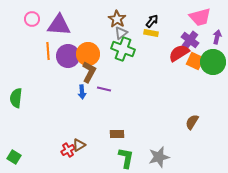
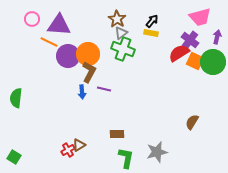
orange line: moved 1 px right, 9 px up; rotated 60 degrees counterclockwise
gray star: moved 2 px left, 5 px up
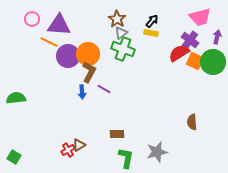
purple line: rotated 16 degrees clockwise
green semicircle: rotated 78 degrees clockwise
brown semicircle: rotated 35 degrees counterclockwise
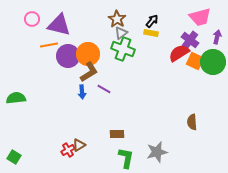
purple triangle: rotated 10 degrees clockwise
orange line: moved 3 px down; rotated 36 degrees counterclockwise
brown L-shape: rotated 30 degrees clockwise
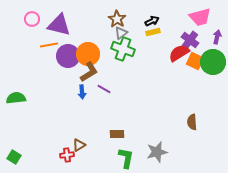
black arrow: rotated 24 degrees clockwise
yellow rectangle: moved 2 px right, 1 px up; rotated 24 degrees counterclockwise
red cross: moved 1 px left, 5 px down; rotated 24 degrees clockwise
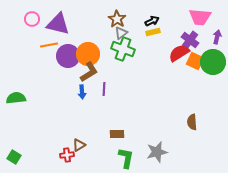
pink trapezoid: rotated 20 degrees clockwise
purple triangle: moved 1 px left, 1 px up
purple line: rotated 64 degrees clockwise
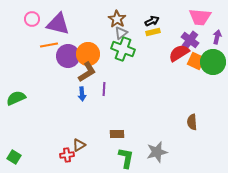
orange square: moved 1 px right
brown L-shape: moved 2 px left
blue arrow: moved 2 px down
green semicircle: rotated 18 degrees counterclockwise
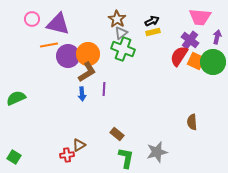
red semicircle: moved 3 px down; rotated 25 degrees counterclockwise
brown rectangle: rotated 40 degrees clockwise
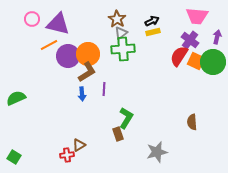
pink trapezoid: moved 3 px left, 1 px up
orange line: rotated 18 degrees counterclockwise
green cross: rotated 25 degrees counterclockwise
brown rectangle: moved 1 px right; rotated 32 degrees clockwise
green L-shape: moved 40 px up; rotated 20 degrees clockwise
